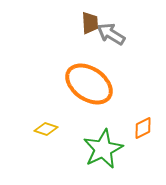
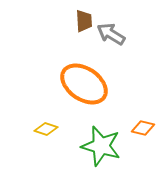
brown trapezoid: moved 6 px left, 2 px up
orange ellipse: moved 5 px left
orange diamond: rotated 40 degrees clockwise
green star: moved 2 px left, 3 px up; rotated 30 degrees counterclockwise
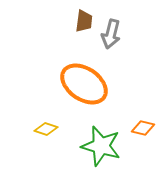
brown trapezoid: rotated 10 degrees clockwise
gray arrow: rotated 108 degrees counterclockwise
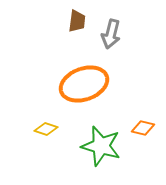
brown trapezoid: moved 7 px left
orange ellipse: rotated 54 degrees counterclockwise
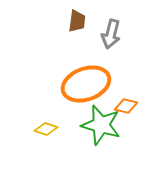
orange ellipse: moved 2 px right
orange diamond: moved 17 px left, 22 px up
green star: moved 21 px up
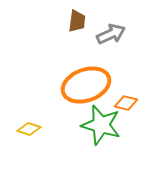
gray arrow: rotated 128 degrees counterclockwise
orange ellipse: moved 1 px down
orange diamond: moved 3 px up
yellow diamond: moved 17 px left
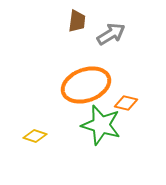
gray arrow: rotated 8 degrees counterclockwise
yellow diamond: moved 6 px right, 7 px down
